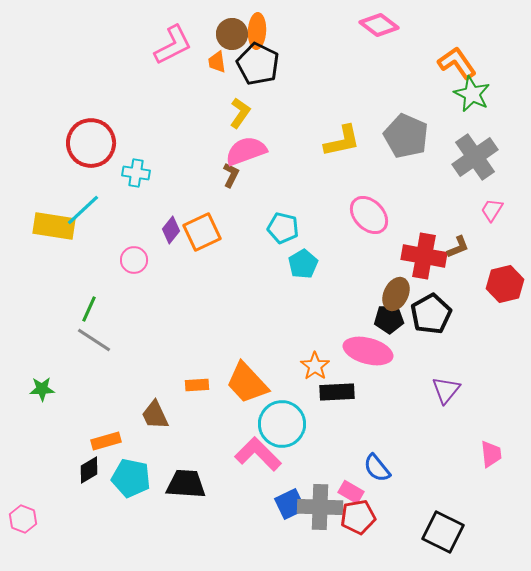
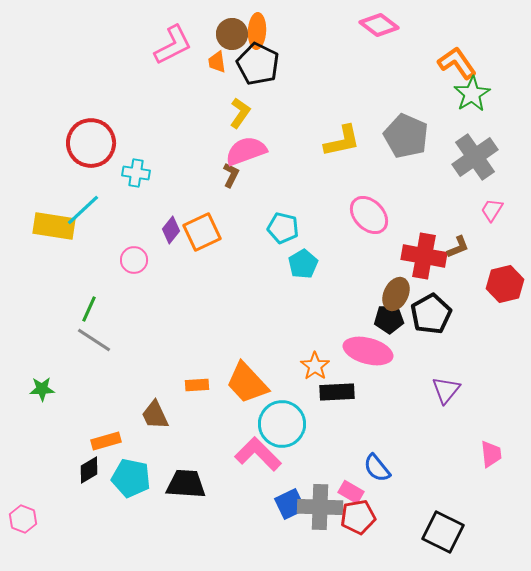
green star at (472, 94): rotated 15 degrees clockwise
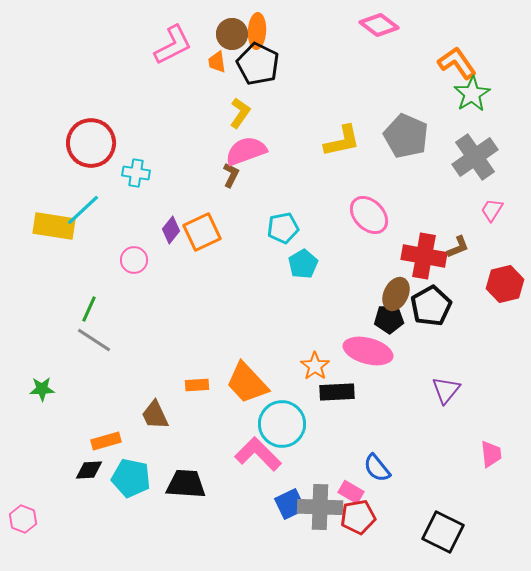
cyan pentagon at (283, 228): rotated 24 degrees counterclockwise
black pentagon at (431, 314): moved 8 px up
black diamond at (89, 470): rotated 28 degrees clockwise
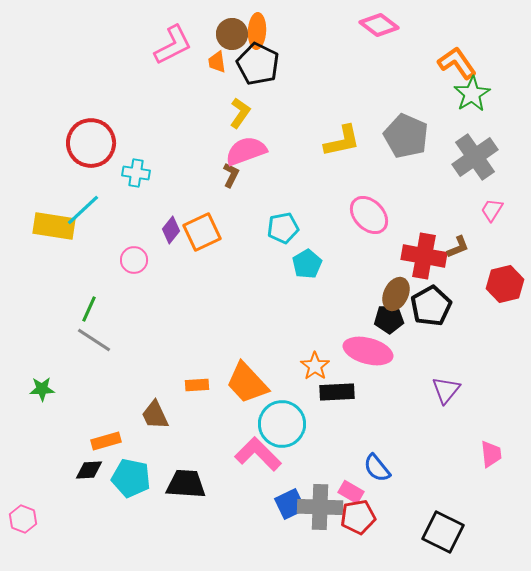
cyan pentagon at (303, 264): moved 4 px right
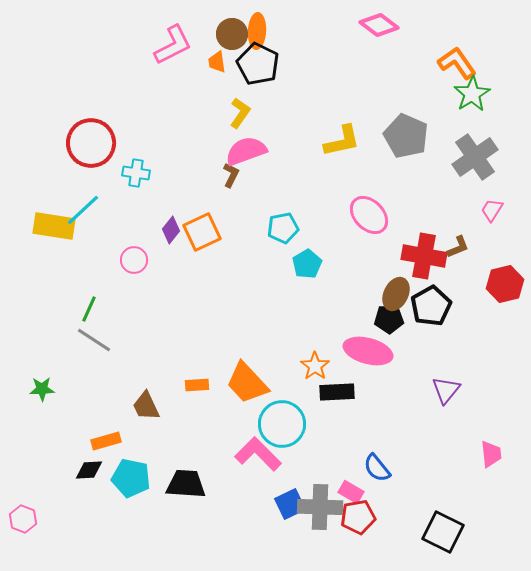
brown trapezoid at (155, 415): moved 9 px left, 9 px up
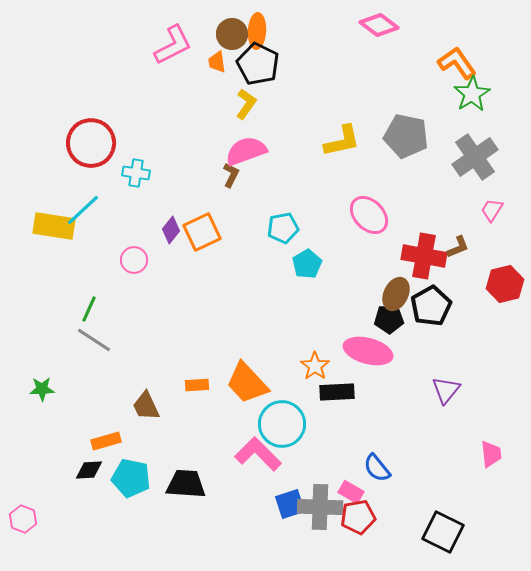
yellow L-shape at (240, 113): moved 6 px right, 9 px up
gray pentagon at (406, 136): rotated 12 degrees counterclockwise
blue square at (290, 504): rotated 8 degrees clockwise
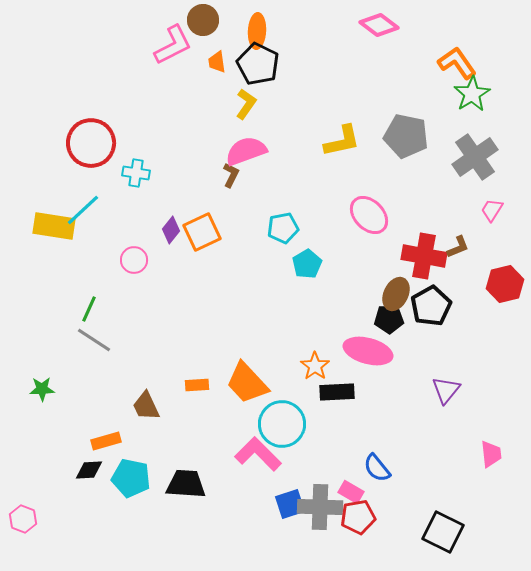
brown circle at (232, 34): moved 29 px left, 14 px up
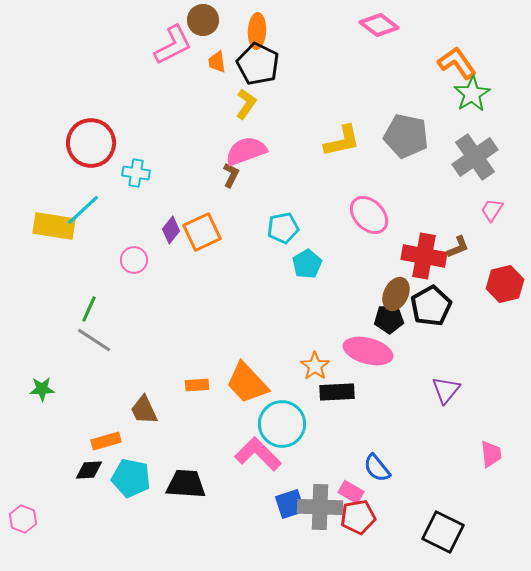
brown trapezoid at (146, 406): moved 2 px left, 4 px down
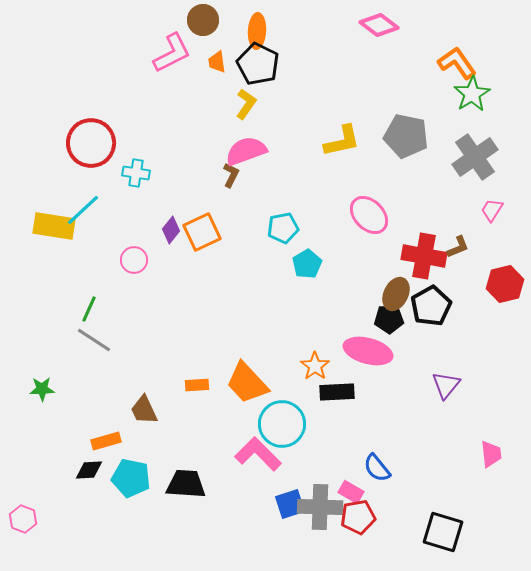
pink L-shape at (173, 45): moved 1 px left, 8 px down
purple triangle at (446, 390): moved 5 px up
black square at (443, 532): rotated 9 degrees counterclockwise
